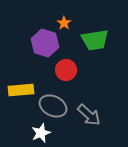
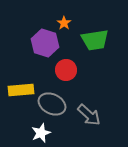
gray ellipse: moved 1 px left, 2 px up
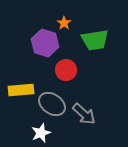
gray ellipse: rotated 8 degrees clockwise
gray arrow: moved 5 px left, 1 px up
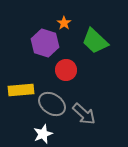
green trapezoid: moved 1 px down; rotated 52 degrees clockwise
white star: moved 2 px right, 1 px down
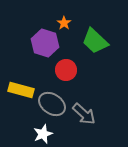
yellow rectangle: rotated 20 degrees clockwise
